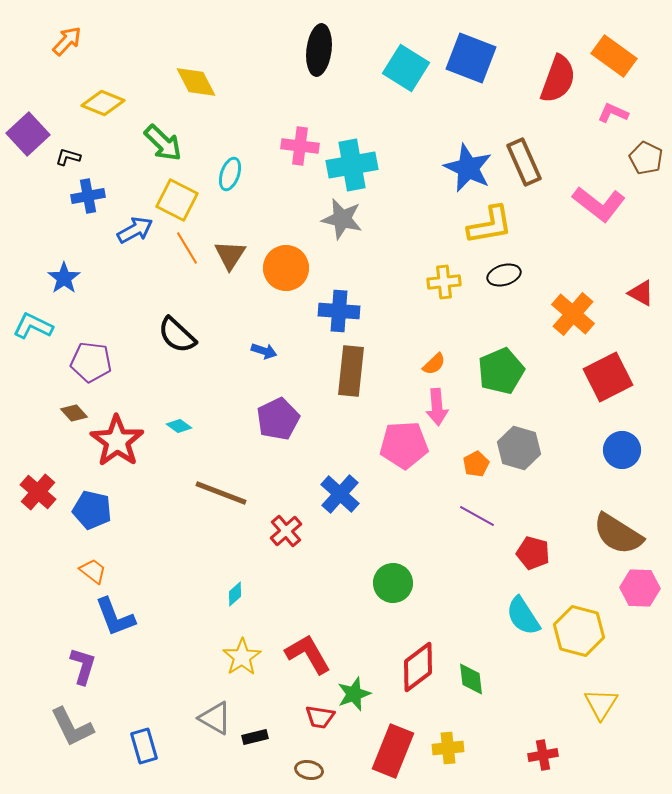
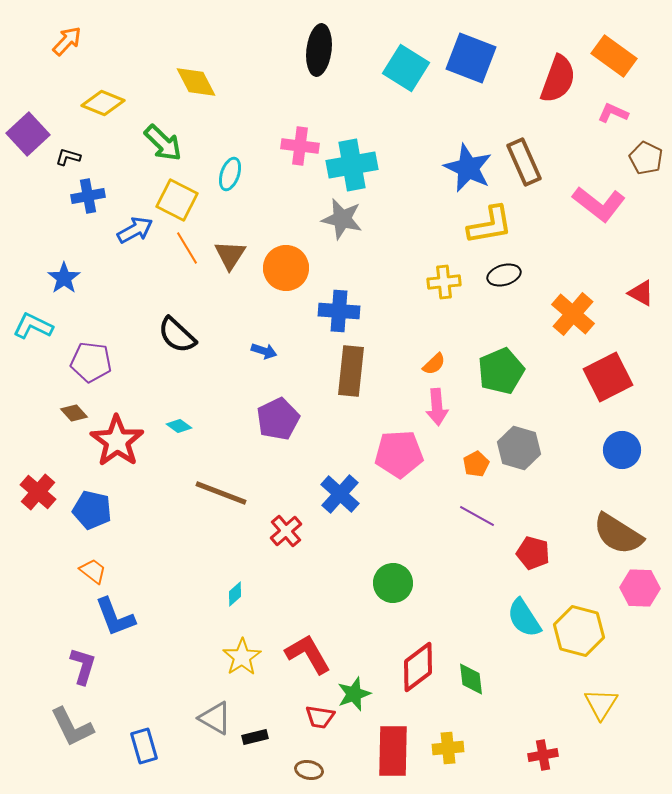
pink pentagon at (404, 445): moved 5 px left, 9 px down
cyan semicircle at (523, 616): moved 1 px right, 2 px down
red rectangle at (393, 751): rotated 21 degrees counterclockwise
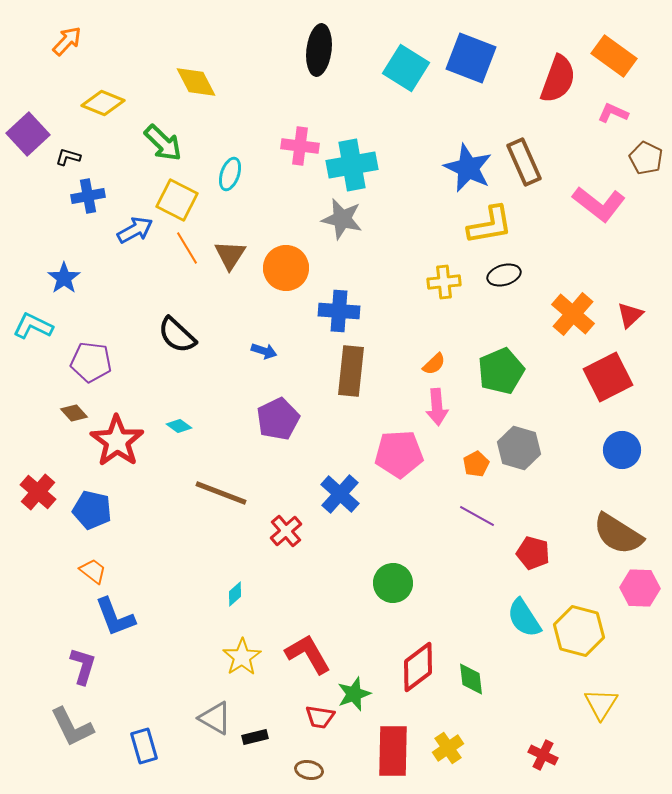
red triangle at (641, 293): moved 11 px left, 22 px down; rotated 48 degrees clockwise
yellow cross at (448, 748): rotated 28 degrees counterclockwise
red cross at (543, 755): rotated 36 degrees clockwise
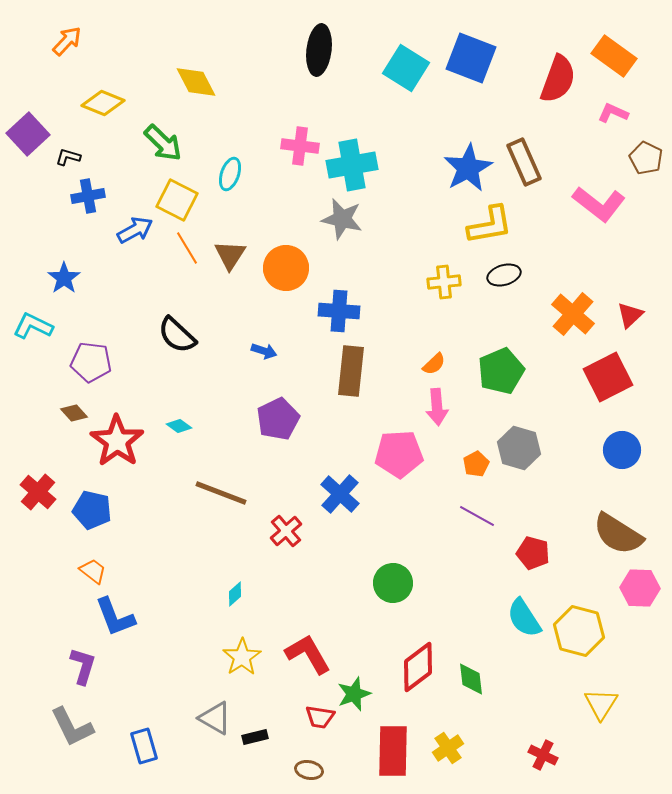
blue star at (468, 168): rotated 18 degrees clockwise
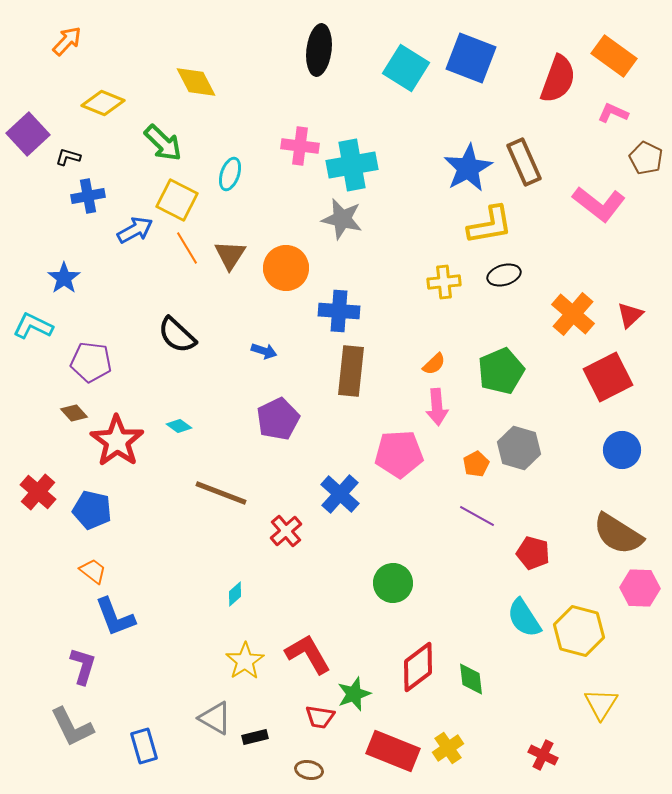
yellow star at (242, 657): moved 3 px right, 4 px down
red rectangle at (393, 751): rotated 69 degrees counterclockwise
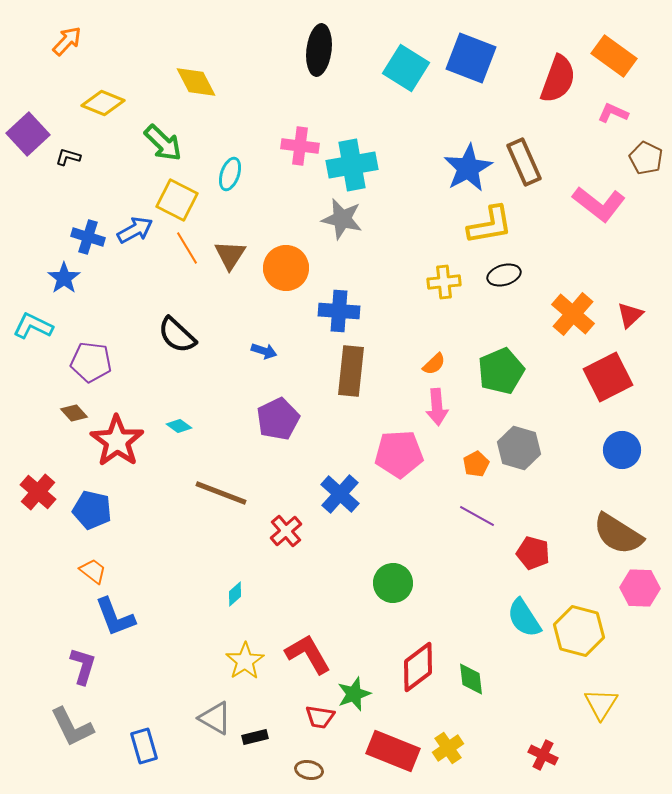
blue cross at (88, 196): moved 41 px down; rotated 28 degrees clockwise
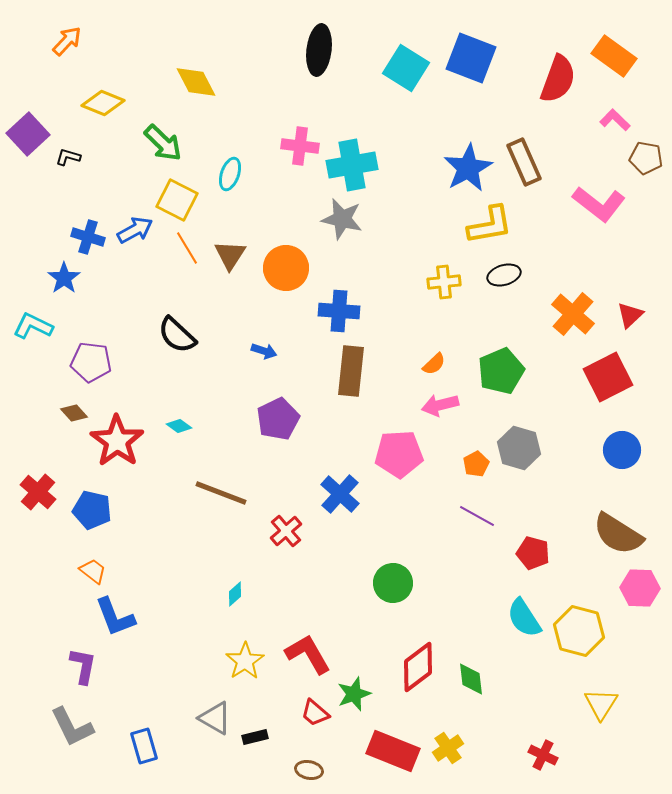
pink L-shape at (613, 113): moved 2 px right, 7 px down; rotated 20 degrees clockwise
brown pentagon at (646, 158): rotated 16 degrees counterclockwise
pink arrow at (437, 407): moved 3 px right, 2 px up; rotated 81 degrees clockwise
purple L-shape at (83, 666): rotated 6 degrees counterclockwise
red trapezoid at (320, 717): moved 5 px left, 4 px up; rotated 32 degrees clockwise
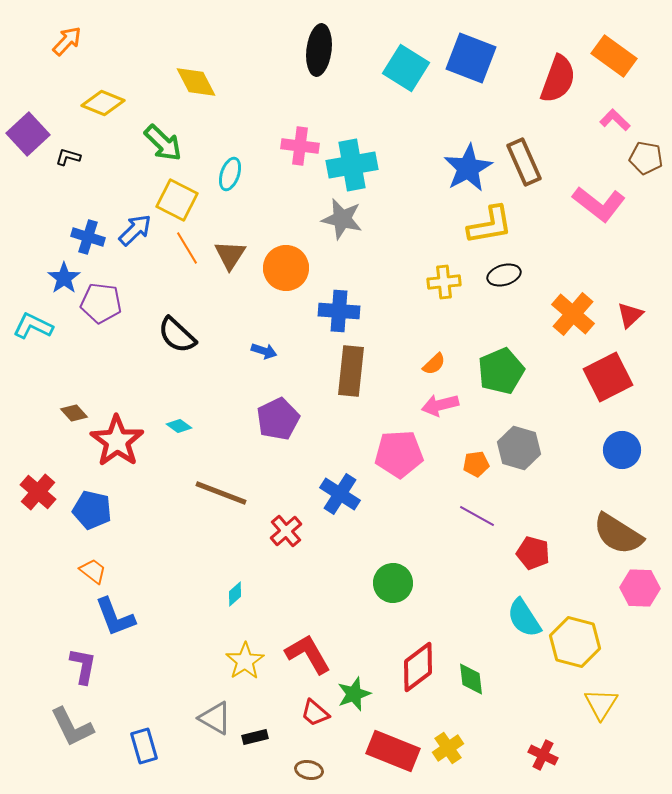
blue arrow at (135, 230): rotated 15 degrees counterclockwise
purple pentagon at (91, 362): moved 10 px right, 59 px up
orange pentagon at (476, 464): rotated 20 degrees clockwise
blue cross at (340, 494): rotated 9 degrees counterclockwise
yellow hexagon at (579, 631): moved 4 px left, 11 px down
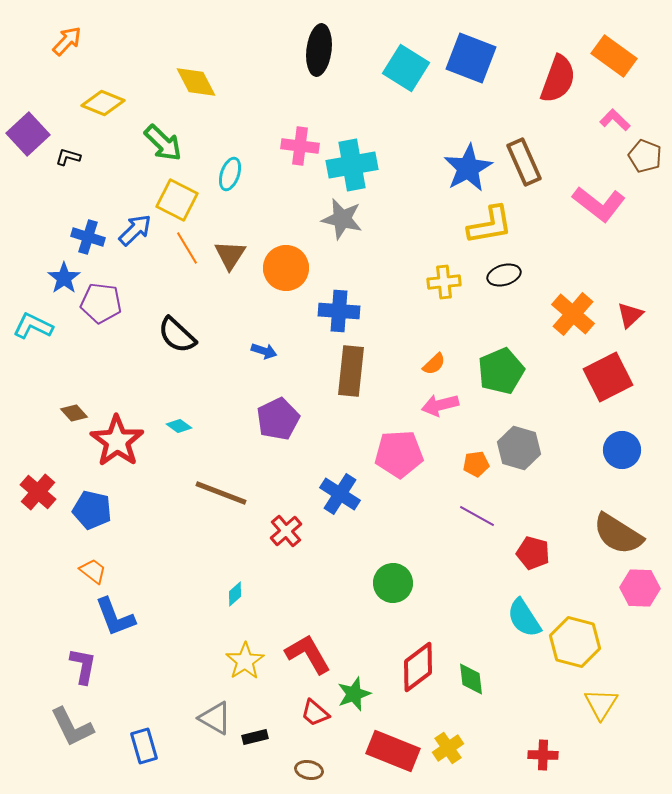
brown pentagon at (646, 158): moved 1 px left, 2 px up; rotated 12 degrees clockwise
red cross at (543, 755): rotated 24 degrees counterclockwise
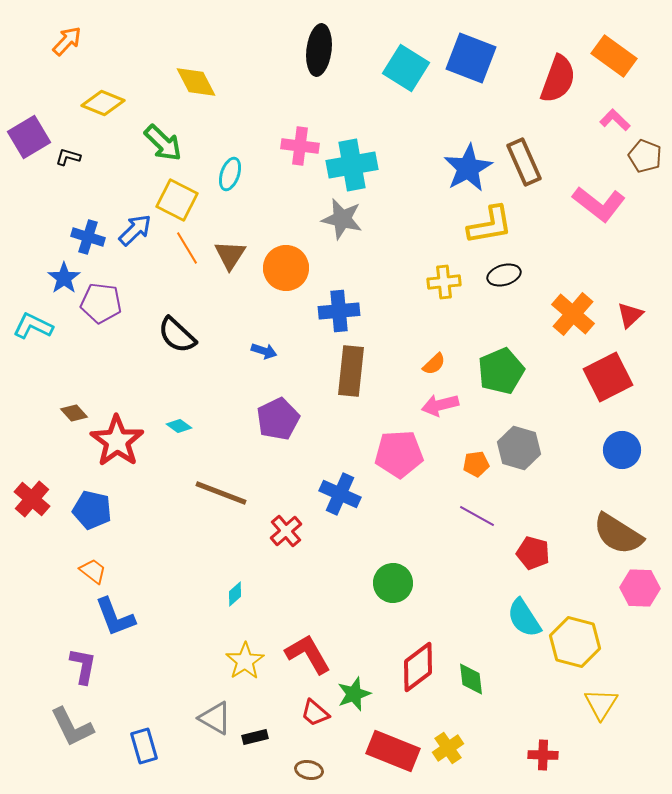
purple square at (28, 134): moved 1 px right, 3 px down; rotated 12 degrees clockwise
blue cross at (339, 311): rotated 9 degrees counterclockwise
red cross at (38, 492): moved 6 px left, 7 px down
blue cross at (340, 494): rotated 9 degrees counterclockwise
